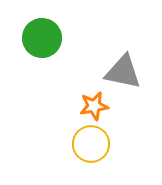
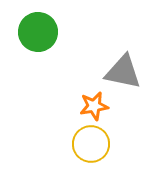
green circle: moved 4 px left, 6 px up
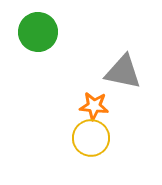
orange star: rotated 16 degrees clockwise
yellow circle: moved 6 px up
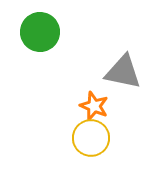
green circle: moved 2 px right
orange star: rotated 16 degrees clockwise
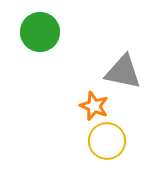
yellow circle: moved 16 px right, 3 px down
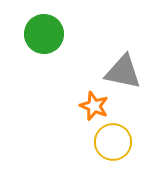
green circle: moved 4 px right, 2 px down
yellow circle: moved 6 px right, 1 px down
